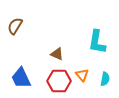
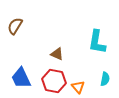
orange triangle: moved 4 px left, 12 px down
red hexagon: moved 5 px left; rotated 10 degrees clockwise
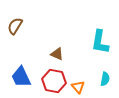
cyan L-shape: moved 3 px right
blue trapezoid: moved 1 px up
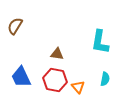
brown triangle: rotated 16 degrees counterclockwise
red hexagon: moved 1 px right, 1 px up
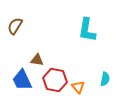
cyan L-shape: moved 13 px left, 12 px up
brown triangle: moved 20 px left, 6 px down
blue trapezoid: moved 1 px right, 3 px down
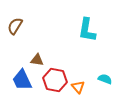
cyan semicircle: rotated 80 degrees counterclockwise
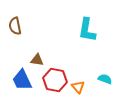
brown semicircle: rotated 42 degrees counterclockwise
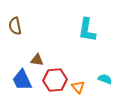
red hexagon: rotated 15 degrees counterclockwise
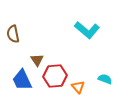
brown semicircle: moved 2 px left, 8 px down
cyan L-shape: rotated 60 degrees counterclockwise
brown triangle: rotated 48 degrees clockwise
red hexagon: moved 4 px up
